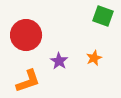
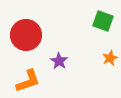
green square: moved 5 px down
orange star: moved 16 px right
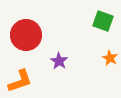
orange star: rotated 21 degrees counterclockwise
orange L-shape: moved 8 px left
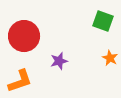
red circle: moved 2 px left, 1 px down
purple star: rotated 24 degrees clockwise
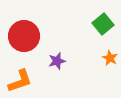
green square: moved 3 px down; rotated 30 degrees clockwise
purple star: moved 2 px left
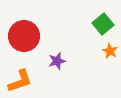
orange star: moved 7 px up
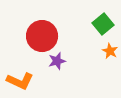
red circle: moved 18 px right
orange L-shape: rotated 44 degrees clockwise
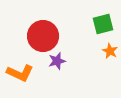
green square: rotated 25 degrees clockwise
red circle: moved 1 px right
orange L-shape: moved 8 px up
